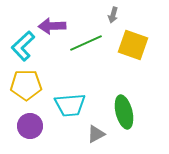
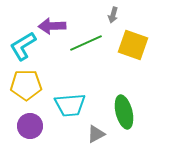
cyan L-shape: rotated 12 degrees clockwise
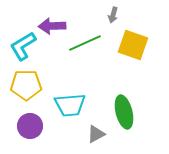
green line: moved 1 px left
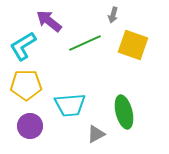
purple arrow: moved 3 px left, 5 px up; rotated 40 degrees clockwise
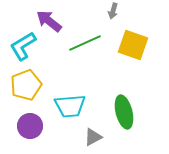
gray arrow: moved 4 px up
yellow pentagon: rotated 20 degrees counterclockwise
cyan trapezoid: moved 1 px down
gray triangle: moved 3 px left, 3 px down
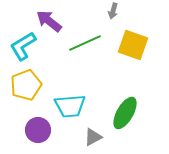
green ellipse: moved 1 px right, 1 px down; rotated 44 degrees clockwise
purple circle: moved 8 px right, 4 px down
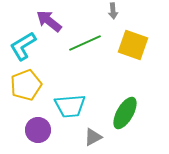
gray arrow: rotated 21 degrees counterclockwise
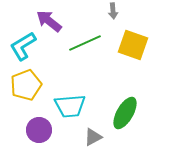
purple circle: moved 1 px right
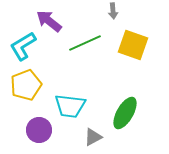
cyan trapezoid: rotated 12 degrees clockwise
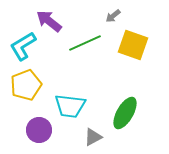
gray arrow: moved 5 px down; rotated 56 degrees clockwise
